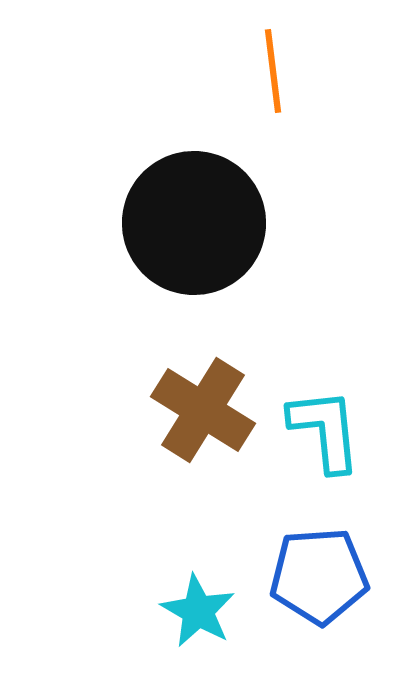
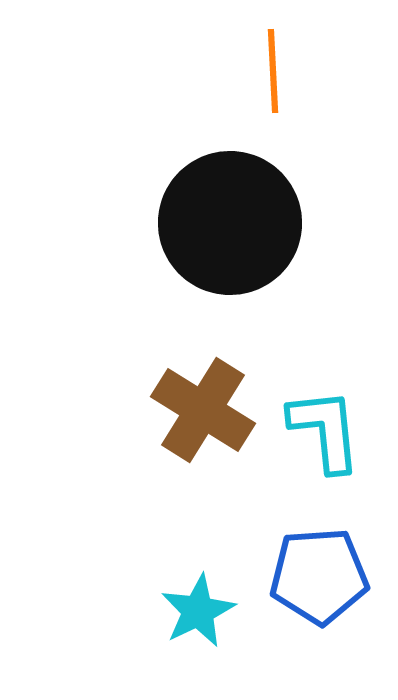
orange line: rotated 4 degrees clockwise
black circle: moved 36 px right
cyan star: rotated 16 degrees clockwise
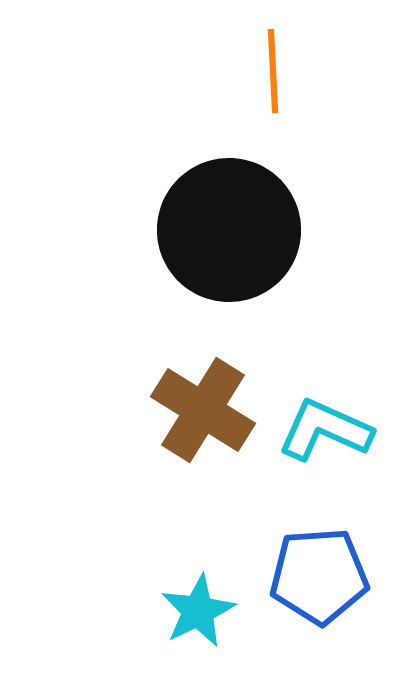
black circle: moved 1 px left, 7 px down
cyan L-shape: rotated 60 degrees counterclockwise
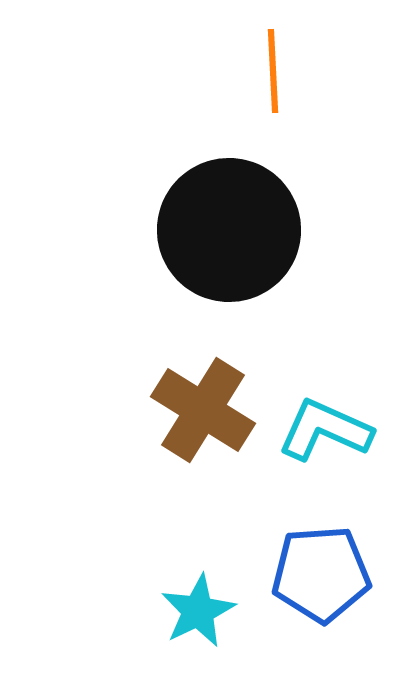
blue pentagon: moved 2 px right, 2 px up
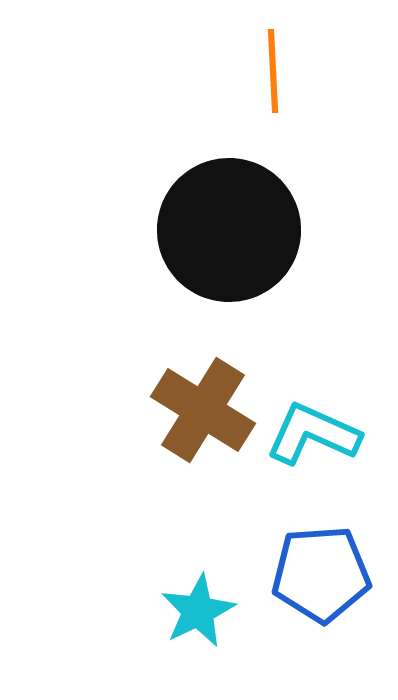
cyan L-shape: moved 12 px left, 4 px down
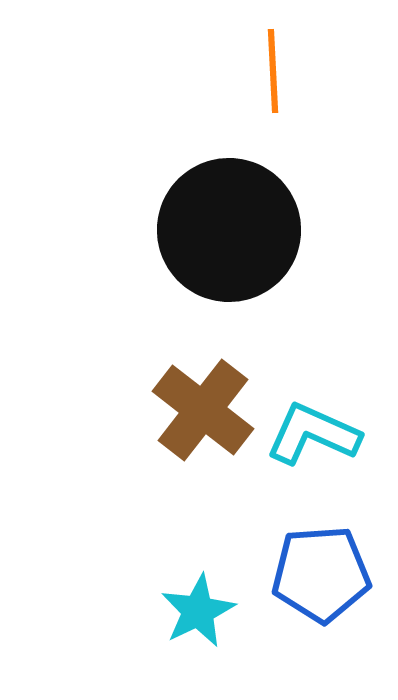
brown cross: rotated 6 degrees clockwise
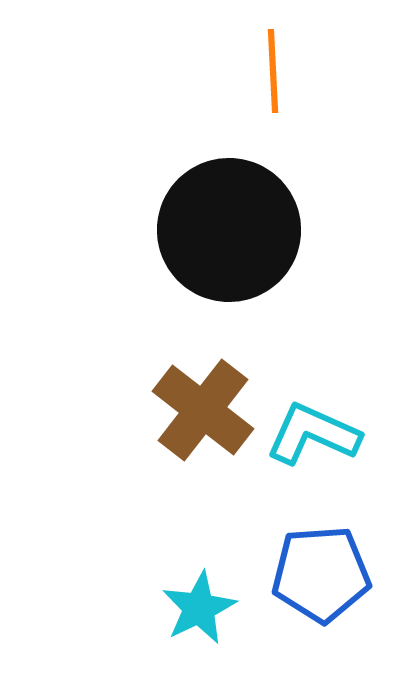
cyan star: moved 1 px right, 3 px up
